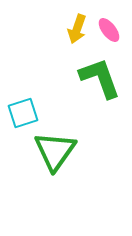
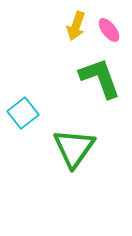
yellow arrow: moved 1 px left, 3 px up
cyan square: rotated 20 degrees counterclockwise
green triangle: moved 19 px right, 3 px up
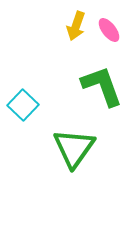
green L-shape: moved 2 px right, 8 px down
cyan square: moved 8 px up; rotated 8 degrees counterclockwise
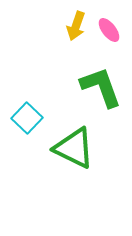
green L-shape: moved 1 px left, 1 px down
cyan square: moved 4 px right, 13 px down
green triangle: rotated 39 degrees counterclockwise
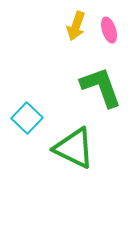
pink ellipse: rotated 20 degrees clockwise
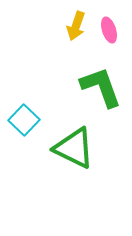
cyan square: moved 3 px left, 2 px down
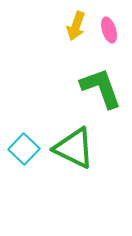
green L-shape: moved 1 px down
cyan square: moved 29 px down
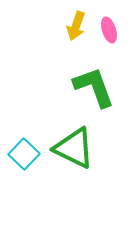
green L-shape: moved 7 px left, 1 px up
cyan square: moved 5 px down
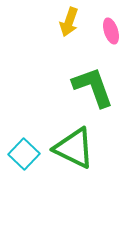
yellow arrow: moved 7 px left, 4 px up
pink ellipse: moved 2 px right, 1 px down
green L-shape: moved 1 px left
